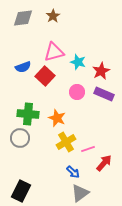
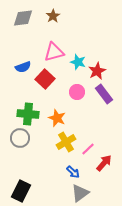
red star: moved 4 px left
red square: moved 3 px down
purple rectangle: rotated 30 degrees clockwise
pink line: rotated 24 degrees counterclockwise
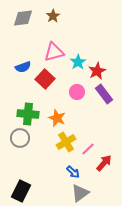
cyan star: rotated 21 degrees clockwise
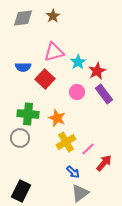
blue semicircle: rotated 21 degrees clockwise
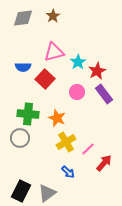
blue arrow: moved 5 px left
gray triangle: moved 33 px left
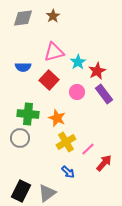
red square: moved 4 px right, 1 px down
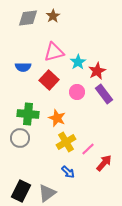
gray diamond: moved 5 px right
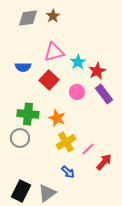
red arrow: moved 1 px up
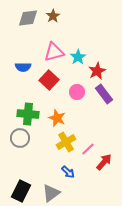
cyan star: moved 5 px up
gray triangle: moved 4 px right
